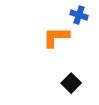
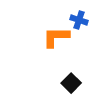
blue cross: moved 5 px down
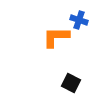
black square: rotated 18 degrees counterclockwise
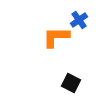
blue cross: rotated 36 degrees clockwise
